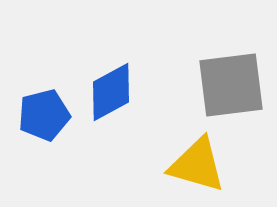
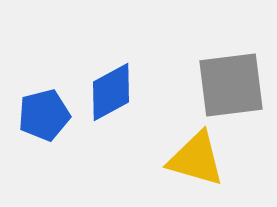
yellow triangle: moved 1 px left, 6 px up
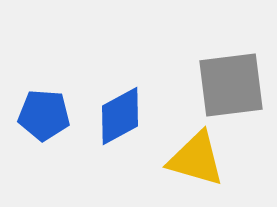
blue diamond: moved 9 px right, 24 px down
blue pentagon: rotated 18 degrees clockwise
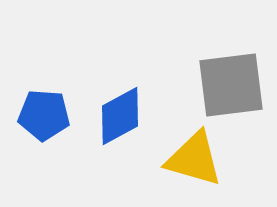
yellow triangle: moved 2 px left
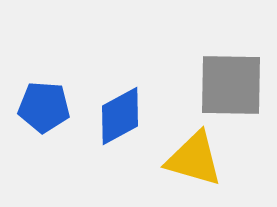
gray square: rotated 8 degrees clockwise
blue pentagon: moved 8 px up
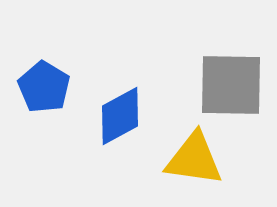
blue pentagon: moved 20 px up; rotated 27 degrees clockwise
yellow triangle: rotated 8 degrees counterclockwise
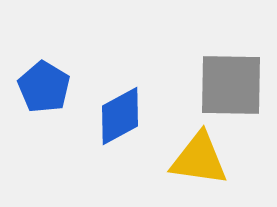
yellow triangle: moved 5 px right
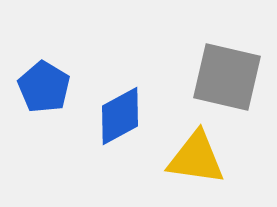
gray square: moved 4 px left, 8 px up; rotated 12 degrees clockwise
yellow triangle: moved 3 px left, 1 px up
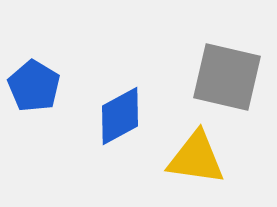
blue pentagon: moved 10 px left, 1 px up
